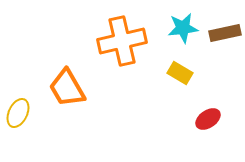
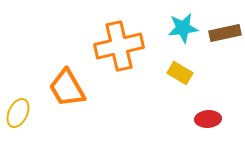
orange cross: moved 3 px left, 5 px down
red ellipse: rotated 30 degrees clockwise
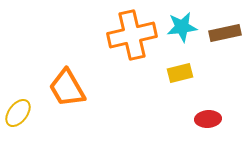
cyan star: moved 1 px left, 1 px up
orange cross: moved 13 px right, 11 px up
yellow rectangle: rotated 45 degrees counterclockwise
yellow ellipse: rotated 12 degrees clockwise
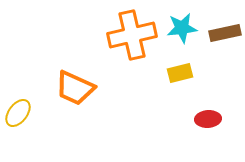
cyan star: moved 1 px down
orange trapezoid: moved 8 px right; rotated 36 degrees counterclockwise
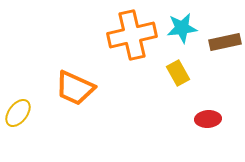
brown rectangle: moved 9 px down
yellow rectangle: moved 2 px left; rotated 75 degrees clockwise
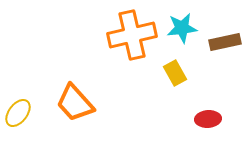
yellow rectangle: moved 3 px left
orange trapezoid: moved 15 px down; rotated 24 degrees clockwise
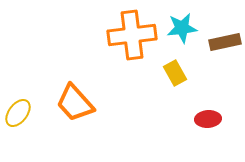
orange cross: rotated 6 degrees clockwise
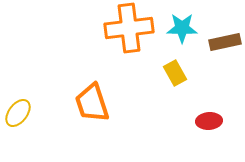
cyan star: rotated 8 degrees clockwise
orange cross: moved 3 px left, 7 px up
orange trapezoid: moved 17 px right; rotated 24 degrees clockwise
red ellipse: moved 1 px right, 2 px down
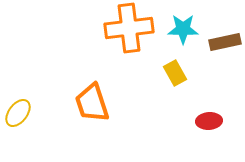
cyan star: moved 1 px right, 1 px down
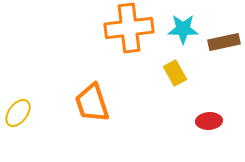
brown rectangle: moved 1 px left
